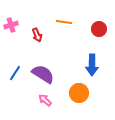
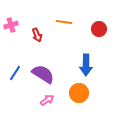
blue arrow: moved 6 px left
pink arrow: moved 2 px right; rotated 104 degrees clockwise
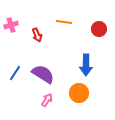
pink arrow: rotated 24 degrees counterclockwise
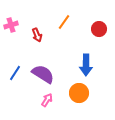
orange line: rotated 63 degrees counterclockwise
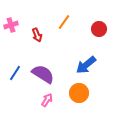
blue arrow: rotated 50 degrees clockwise
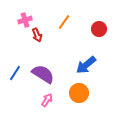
pink cross: moved 14 px right, 5 px up
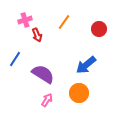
blue line: moved 14 px up
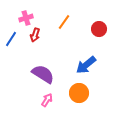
pink cross: moved 1 px right, 2 px up
red arrow: moved 2 px left; rotated 40 degrees clockwise
blue line: moved 4 px left, 20 px up
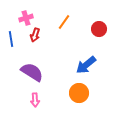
blue line: rotated 42 degrees counterclockwise
purple semicircle: moved 11 px left, 2 px up
pink arrow: moved 12 px left; rotated 144 degrees clockwise
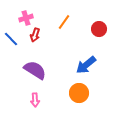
blue line: rotated 35 degrees counterclockwise
purple semicircle: moved 3 px right, 2 px up
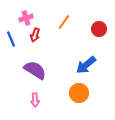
blue line: rotated 21 degrees clockwise
